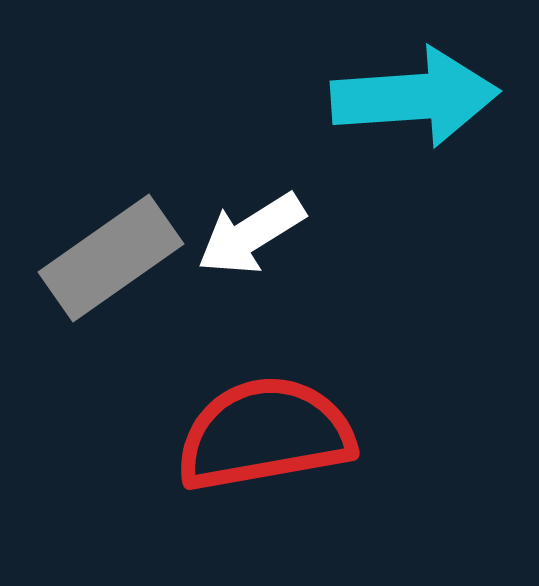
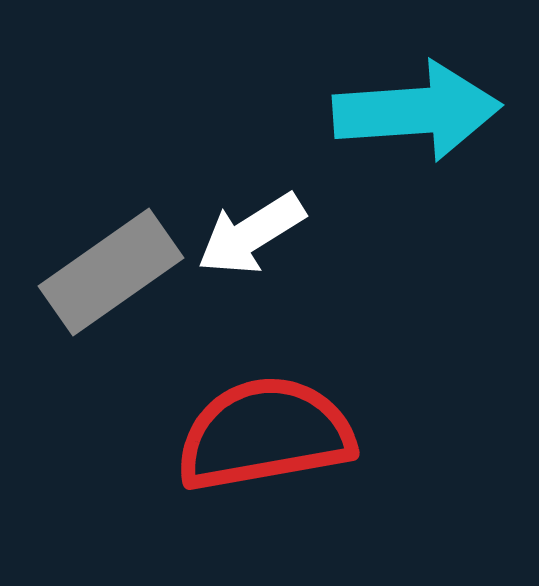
cyan arrow: moved 2 px right, 14 px down
gray rectangle: moved 14 px down
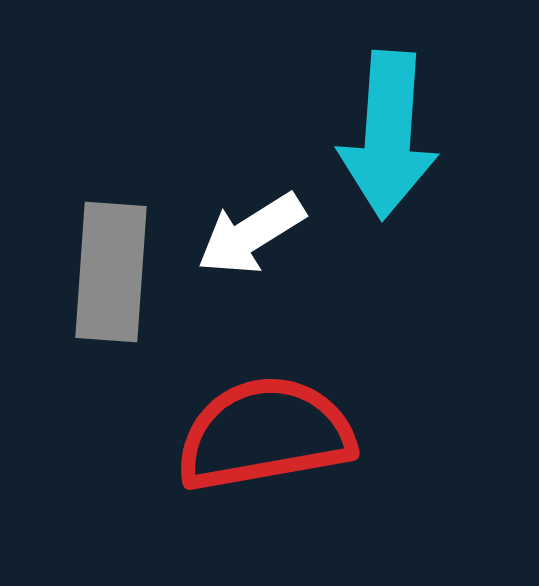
cyan arrow: moved 29 px left, 24 px down; rotated 98 degrees clockwise
gray rectangle: rotated 51 degrees counterclockwise
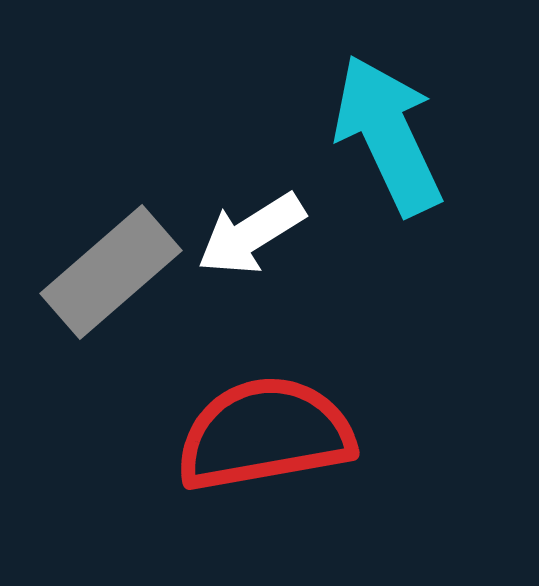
cyan arrow: rotated 151 degrees clockwise
gray rectangle: rotated 45 degrees clockwise
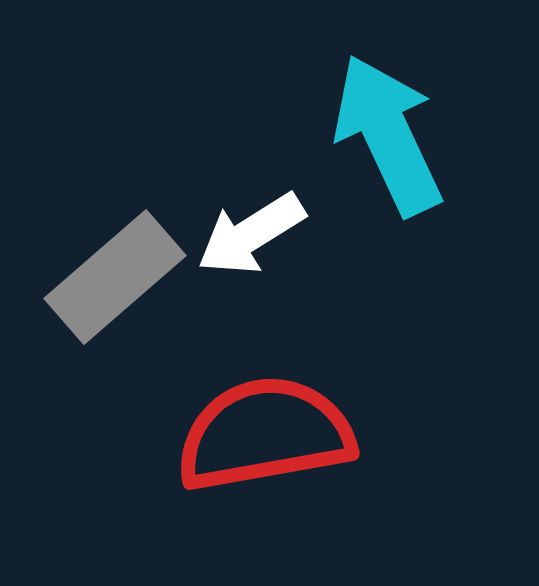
gray rectangle: moved 4 px right, 5 px down
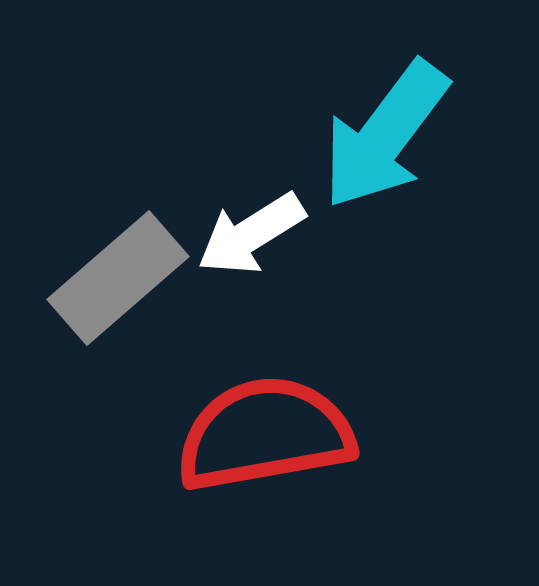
cyan arrow: moved 3 px left; rotated 118 degrees counterclockwise
gray rectangle: moved 3 px right, 1 px down
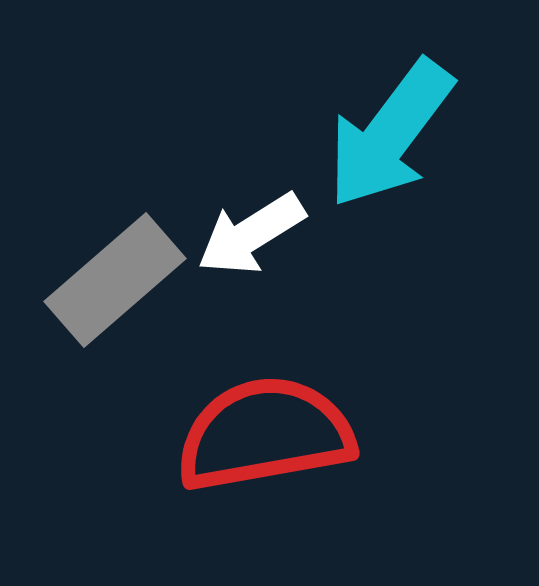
cyan arrow: moved 5 px right, 1 px up
gray rectangle: moved 3 px left, 2 px down
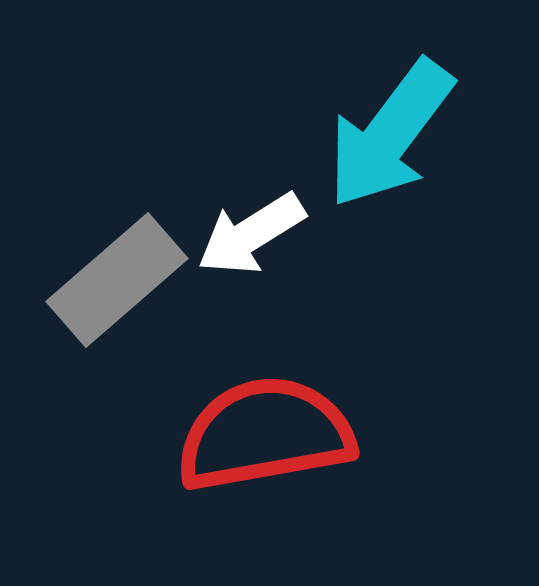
gray rectangle: moved 2 px right
